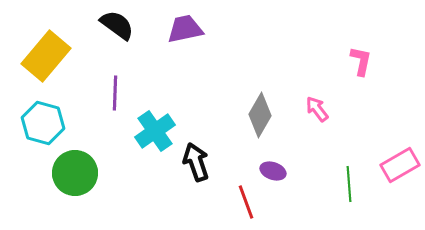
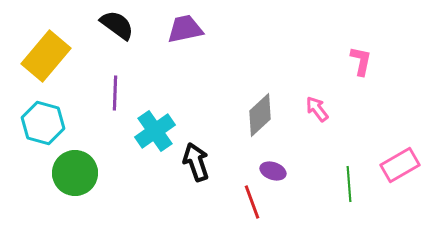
gray diamond: rotated 18 degrees clockwise
red line: moved 6 px right
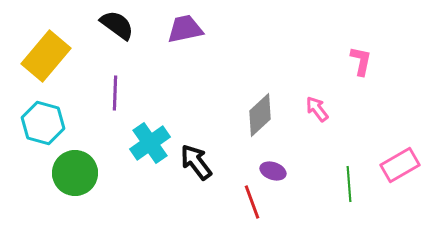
cyan cross: moved 5 px left, 12 px down
black arrow: rotated 18 degrees counterclockwise
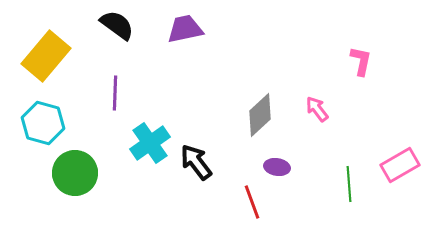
purple ellipse: moved 4 px right, 4 px up; rotated 10 degrees counterclockwise
